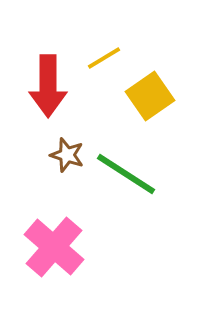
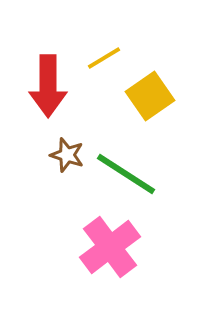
pink cross: moved 56 px right; rotated 12 degrees clockwise
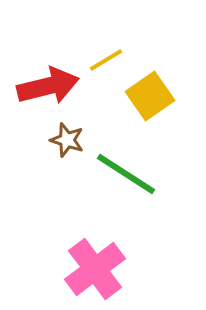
yellow line: moved 2 px right, 2 px down
red arrow: rotated 104 degrees counterclockwise
brown star: moved 15 px up
pink cross: moved 15 px left, 22 px down
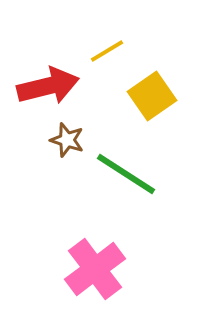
yellow line: moved 1 px right, 9 px up
yellow square: moved 2 px right
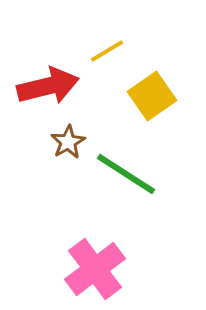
brown star: moved 1 px right, 2 px down; rotated 24 degrees clockwise
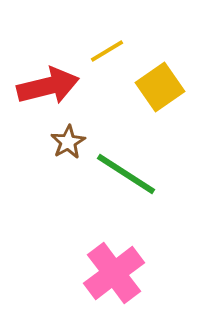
yellow square: moved 8 px right, 9 px up
pink cross: moved 19 px right, 4 px down
